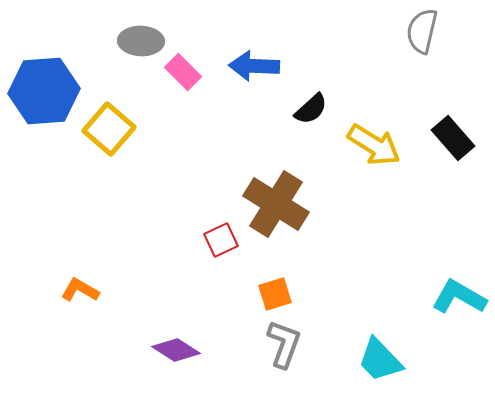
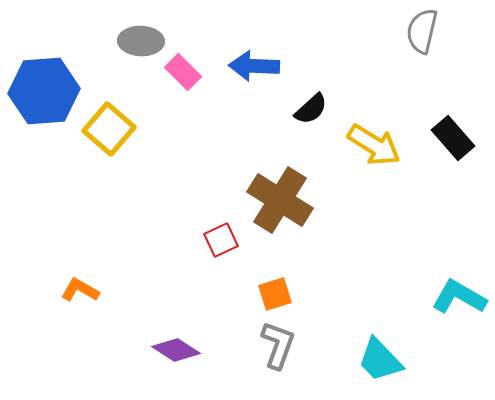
brown cross: moved 4 px right, 4 px up
gray L-shape: moved 6 px left, 1 px down
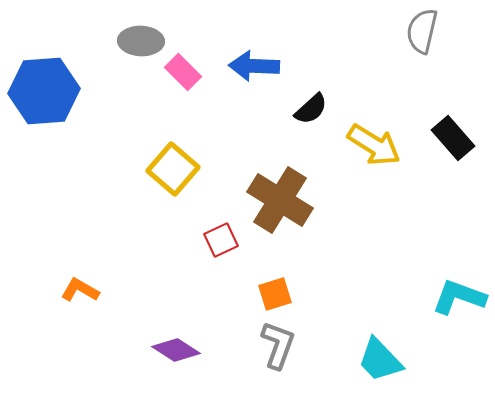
yellow square: moved 64 px right, 40 px down
cyan L-shape: rotated 10 degrees counterclockwise
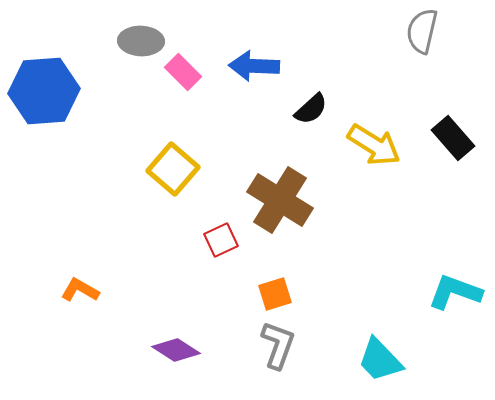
cyan L-shape: moved 4 px left, 5 px up
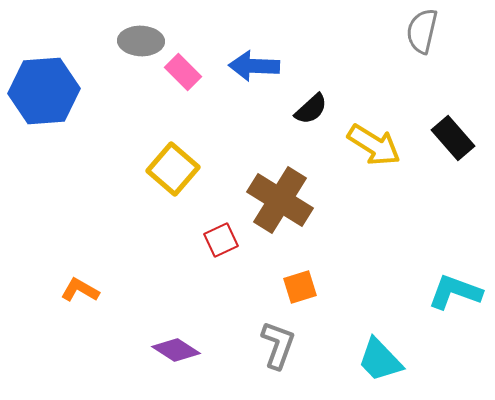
orange square: moved 25 px right, 7 px up
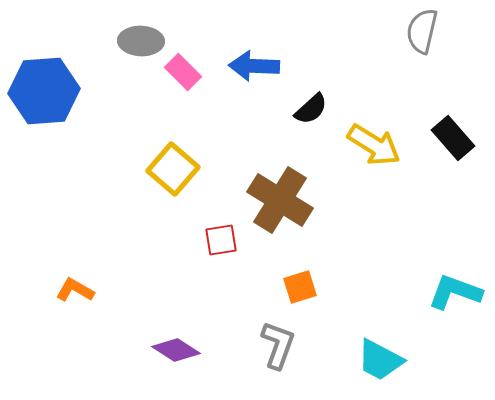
red square: rotated 16 degrees clockwise
orange L-shape: moved 5 px left
cyan trapezoid: rotated 18 degrees counterclockwise
